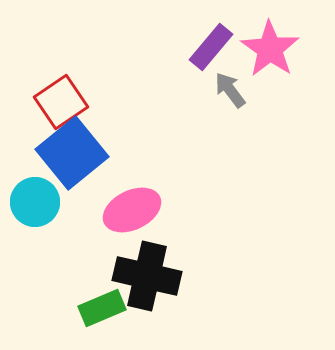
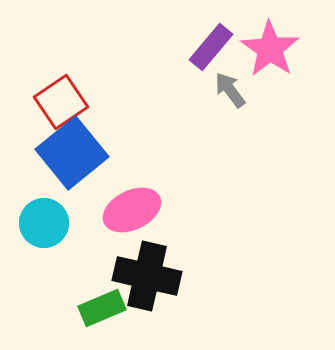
cyan circle: moved 9 px right, 21 px down
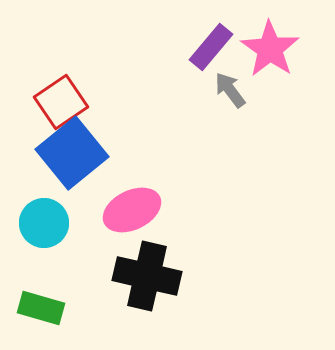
green rectangle: moved 61 px left; rotated 39 degrees clockwise
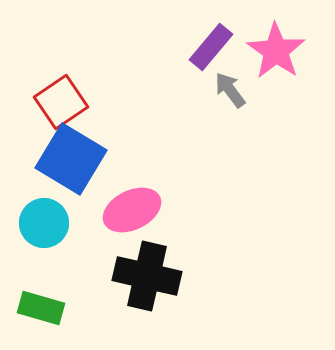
pink star: moved 6 px right, 2 px down
blue square: moved 1 px left, 6 px down; rotated 20 degrees counterclockwise
